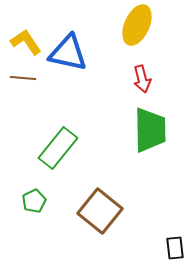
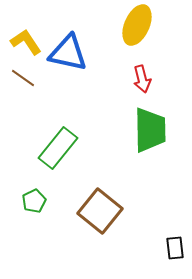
brown line: rotated 30 degrees clockwise
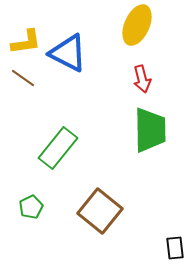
yellow L-shape: rotated 116 degrees clockwise
blue triangle: rotated 15 degrees clockwise
green pentagon: moved 3 px left, 6 px down
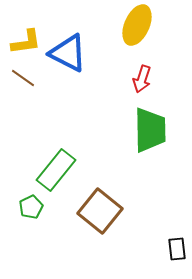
red arrow: rotated 32 degrees clockwise
green rectangle: moved 2 px left, 22 px down
black rectangle: moved 2 px right, 1 px down
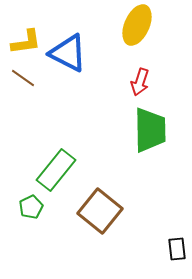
red arrow: moved 2 px left, 3 px down
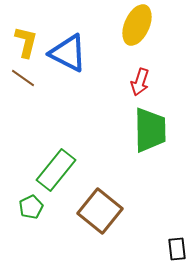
yellow L-shape: rotated 68 degrees counterclockwise
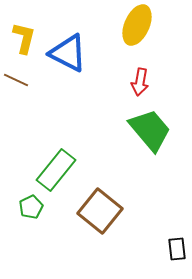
yellow L-shape: moved 2 px left, 4 px up
brown line: moved 7 px left, 2 px down; rotated 10 degrees counterclockwise
red arrow: rotated 8 degrees counterclockwise
green trapezoid: rotated 39 degrees counterclockwise
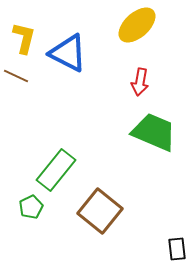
yellow ellipse: rotated 24 degrees clockwise
brown line: moved 4 px up
green trapezoid: moved 4 px right, 2 px down; rotated 27 degrees counterclockwise
